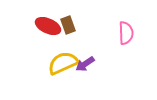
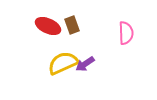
brown rectangle: moved 4 px right
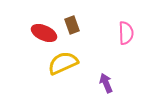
red ellipse: moved 4 px left, 7 px down
purple arrow: moved 21 px right, 19 px down; rotated 102 degrees clockwise
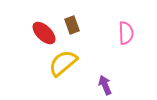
red ellipse: rotated 20 degrees clockwise
yellow semicircle: rotated 16 degrees counterclockwise
purple arrow: moved 1 px left, 2 px down
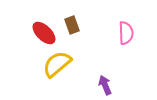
yellow semicircle: moved 6 px left, 1 px down
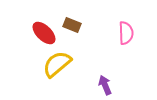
brown rectangle: rotated 48 degrees counterclockwise
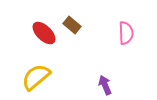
brown rectangle: rotated 18 degrees clockwise
yellow semicircle: moved 21 px left, 13 px down
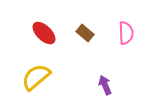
brown rectangle: moved 13 px right, 8 px down
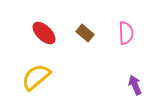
purple arrow: moved 30 px right
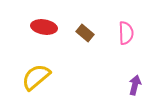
red ellipse: moved 6 px up; rotated 35 degrees counterclockwise
purple arrow: rotated 36 degrees clockwise
